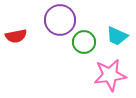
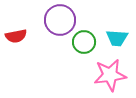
cyan trapezoid: moved 2 px down; rotated 20 degrees counterclockwise
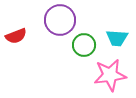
red semicircle: rotated 10 degrees counterclockwise
green circle: moved 3 px down
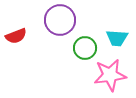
green circle: moved 1 px right, 3 px down
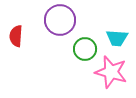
red semicircle: rotated 115 degrees clockwise
green circle: moved 1 px down
pink star: moved 1 px right, 3 px up; rotated 24 degrees clockwise
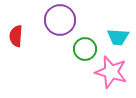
cyan trapezoid: moved 1 px right, 1 px up
